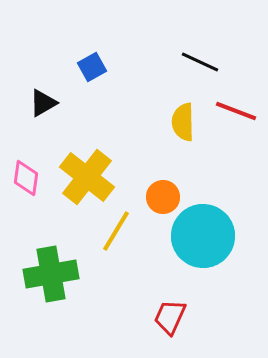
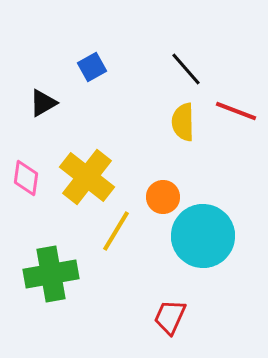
black line: moved 14 px left, 7 px down; rotated 24 degrees clockwise
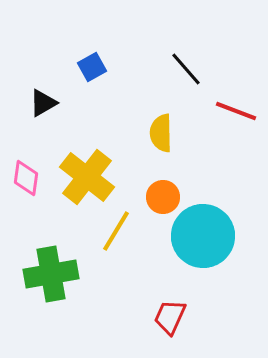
yellow semicircle: moved 22 px left, 11 px down
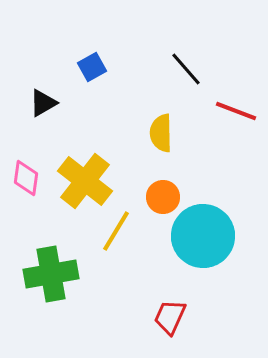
yellow cross: moved 2 px left, 4 px down
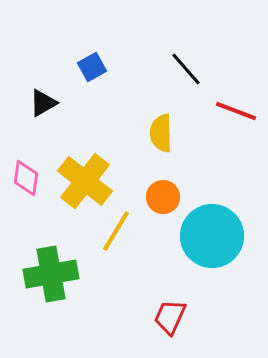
cyan circle: moved 9 px right
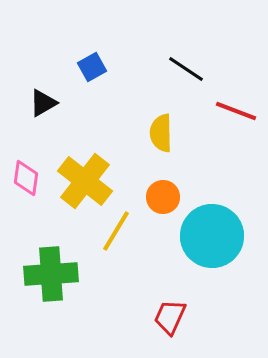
black line: rotated 15 degrees counterclockwise
green cross: rotated 6 degrees clockwise
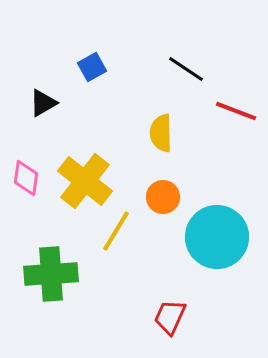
cyan circle: moved 5 px right, 1 px down
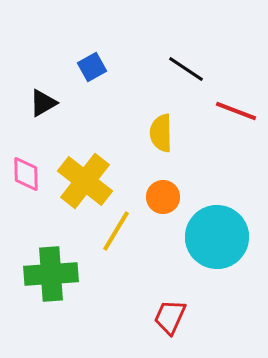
pink diamond: moved 4 px up; rotated 9 degrees counterclockwise
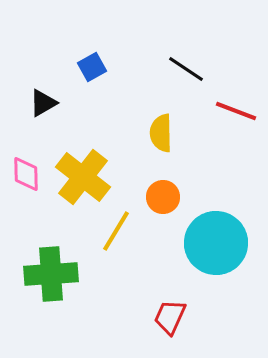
yellow cross: moved 2 px left, 4 px up
cyan circle: moved 1 px left, 6 px down
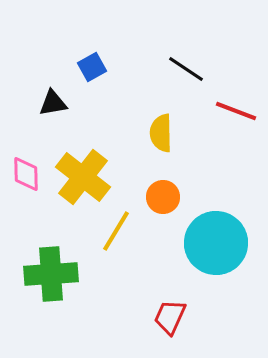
black triangle: moved 10 px right; rotated 20 degrees clockwise
